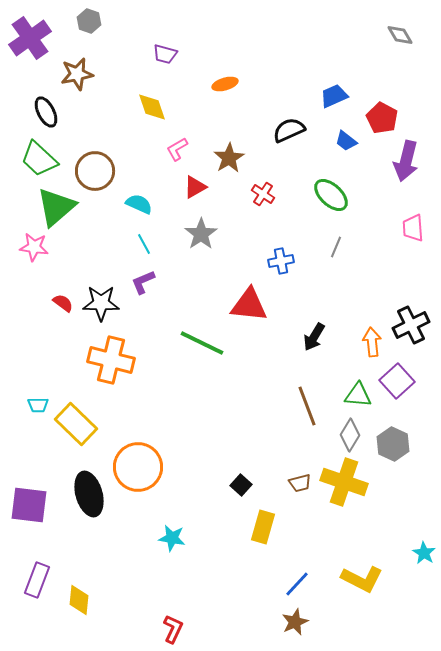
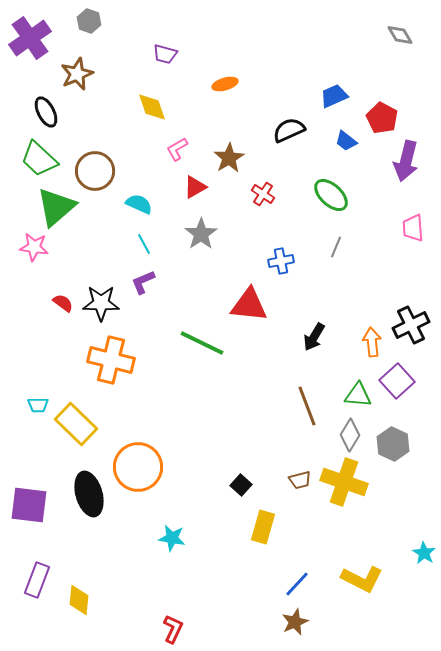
brown star at (77, 74): rotated 12 degrees counterclockwise
brown trapezoid at (300, 483): moved 3 px up
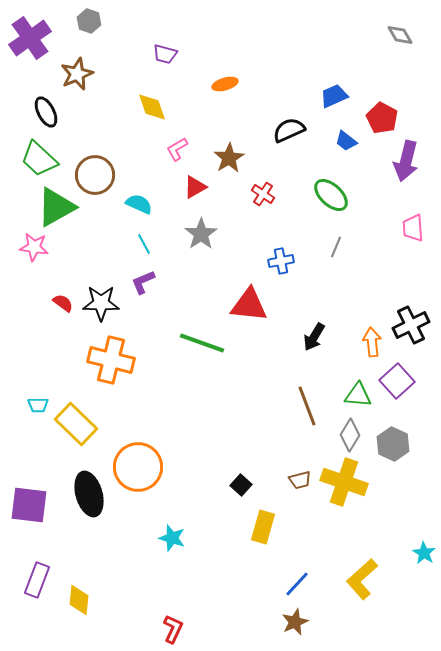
brown circle at (95, 171): moved 4 px down
green triangle at (56, 207): rotated 12 degrees clockwise
green line at (202, 343): rotated 6 degrees counterclockwise
cyan star at (172, 538): rotated 8 degrees clockwise
yellow L-shape at (362, 579): rotated 111 degrees clockwise
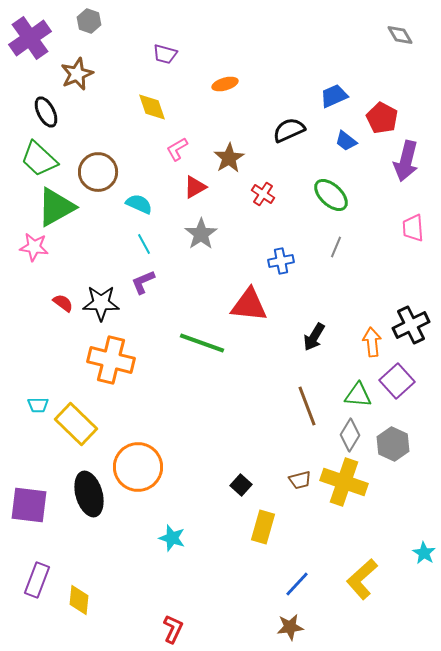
brown circle at (95, 175): moved 3 px right, 3 px up
brown star at (295, 622): moved 5 px left, 5 px down; rotated 16 degrees clockwise
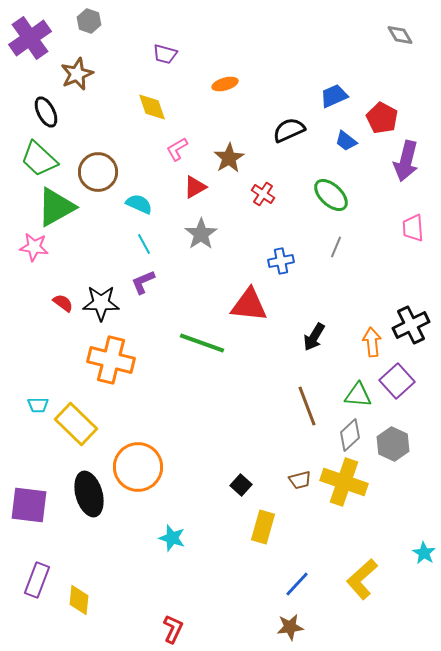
gray diamond at (350, 435): rotated 16 degrees clockwise
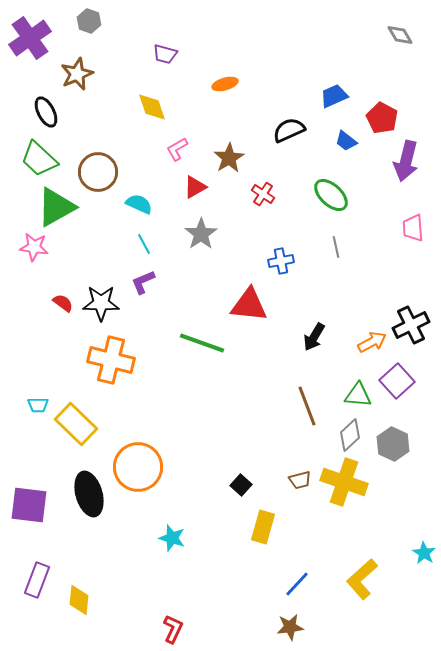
gray line at (336, 247): rotated 35 degrees counterclockwise
orange arrow at (372, 342): rotated 68 degrees clockwise
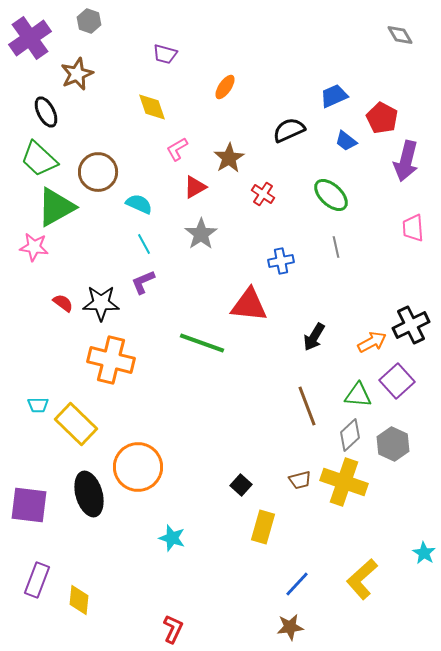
orange ellipse at (225, 84): moved 3 px down; rotated 40 degrees counterclockwise
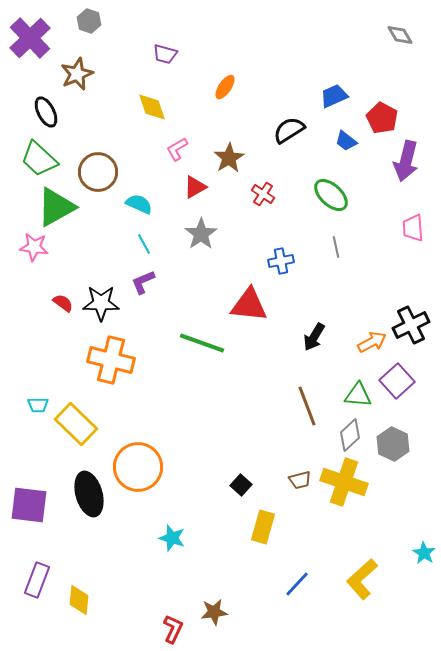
purple cross at (30, 38): rotated 9 degrees counterclockwise
black semicircle at (289, 130): rotated 8 degrees counterclockwise
brown star at (290, 627): moved 76 px left, 15 px up
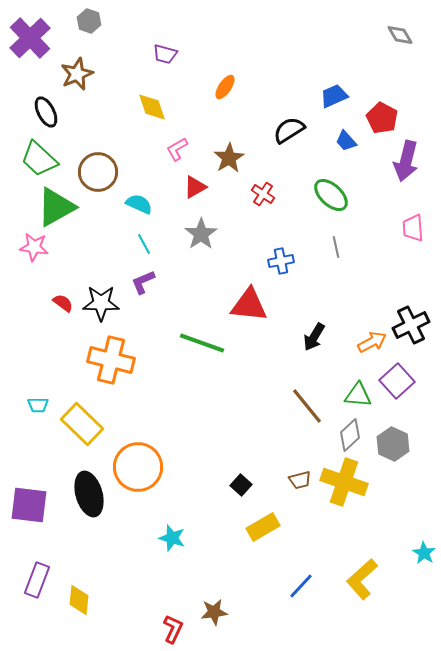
blue trapezoid at (346, 141): rotated 10 degrees clockwise
brown line at (307, 406): rotated 18 degrees counterclockwise
yellow rectangle at (76, 424): moved 6 px right
yellow rectangle at (263, 527): rotated 44 degrees clockwise
blue line at (297, 584): moved 4 px right, 2 px down
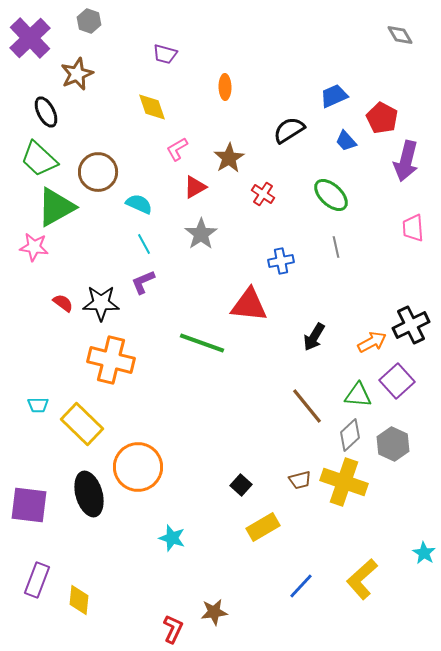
orange ellipse at (225, 87): rotated 35 degrees counterclockwise
